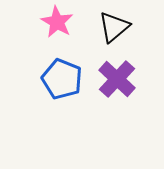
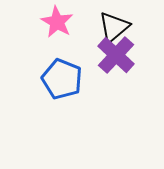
purple cross: moved 1 px left, 24 px up
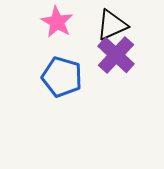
black triangle: moved 2 px left, 2 px up; rotated 16 degrees clockwise
blue pentagon: moved 2 px up; rotated 6 degrees counterclockwise
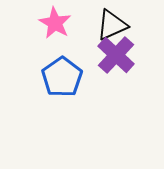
pink star: moved 2 px left, 1 px down
blue pentagon: rotated 21 degrees clockwise
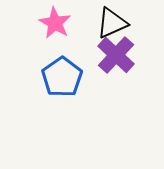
black triangle: moved 2 px up
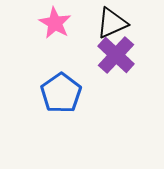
blue pentagon: moved 1 px left, 16 px down
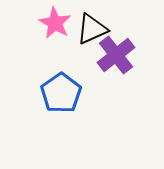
black triangle: moved 20 px left, 6 px down
purple cross: rotated 9 degrees clockwise
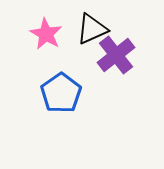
pink star: moved 9 px left, 11 px down
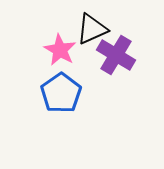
pink star: moved 14 px right, 16 px down
purple cross: rotated 21 degrees counterclockwise
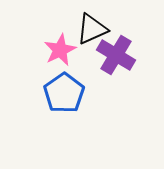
pink star: rotated 16 degrees clockwise
blue pentagon: moved 3 px right
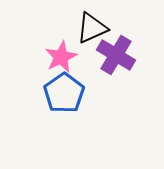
black triangle: moved 1 px up
pink star: moved 1 px right, 7 px down
